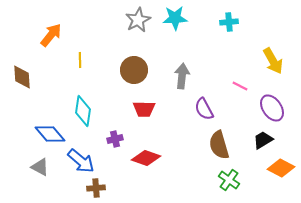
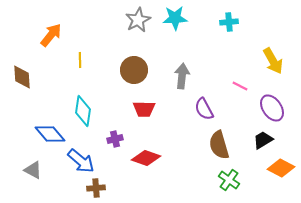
gray triangle: moved 7 px left, 3 px down
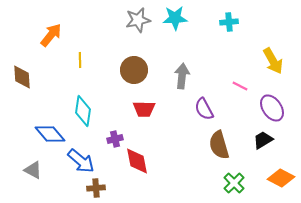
gray star: rotated 15 degrees clockwise
red diamond: moved 9 px left, 3 px down; rotated 60 degrees clockwise
orange diamond: moved 10 px down
green cross: moved 5 px right, 3 px down; rotated 10 degrees clockwise
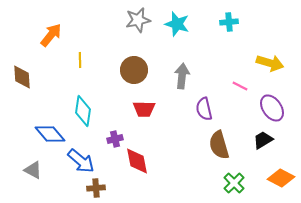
cyan star: moved 2 px right, 6 px down; rotated 20 degrees clockwise
yellow arrow: moved 3 px left, 2 px down; rotated 44 degrees counterclockwise
purple semicircle: rotated 15 degrees clockwise
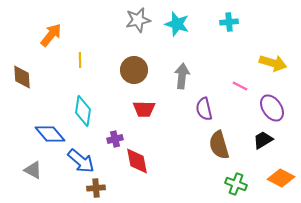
yellow arrow: moved 3 px right
green cross: moved 2 px right, 1 px down; rotated 25 degrees counterclockwise
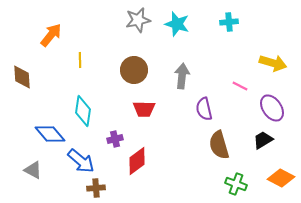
red diamond: rotated 64 degrees clockwise
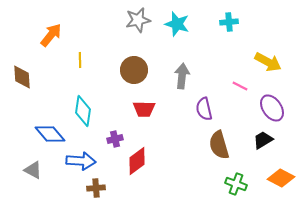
yellow arrow: moved 5 px left, 1 px up; rotated 12 degrees clockwise
blue arrow: rotated 36 degrees counterclockwise
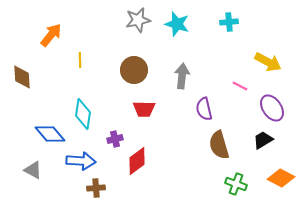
cyan diamond: moved 3 px down
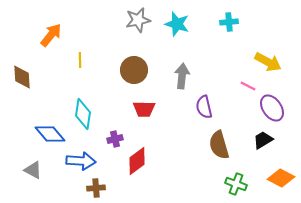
pink line: moved 8 px right
purple semicircle: moved 2 px up
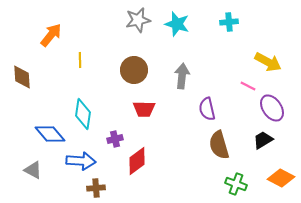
purple semicircle: moved 3 px right, 2 px down
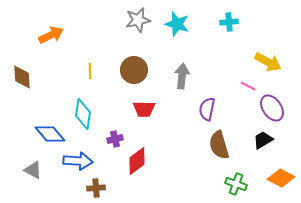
orange arrow: rotated 25 degrees clockwise
yellow line: moved 10 px right, 11 px down
purple semicircle: rotated 25 degrees clockwise
blue arrow: moved 3 px left
